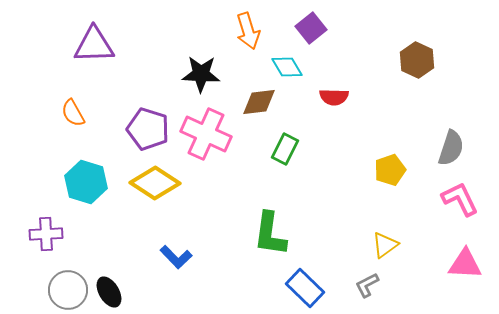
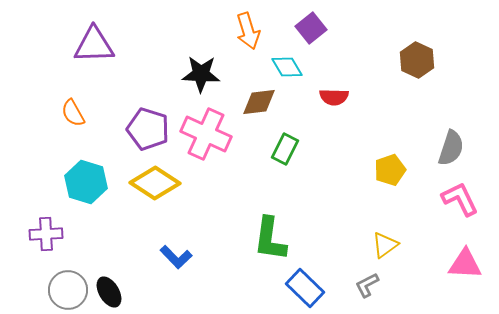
green L-shape: moved 5 px down
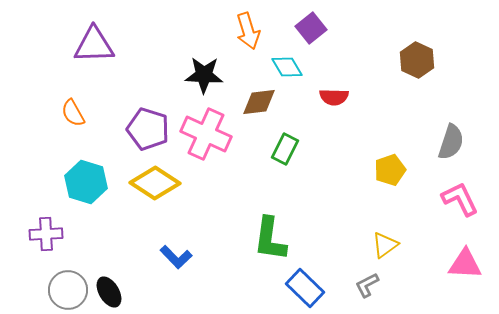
black star: moved 3 px right, 1 px down
gray semicircle: moved 6 px up
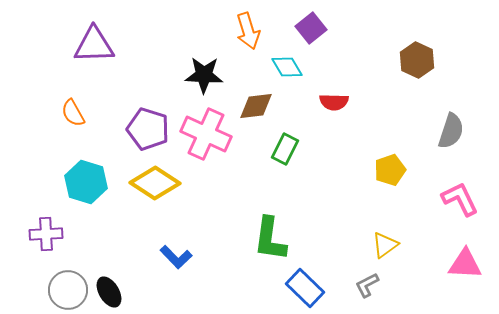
red semicircle: moved 5 px down
brown diamond: moved 3 px left, 4 px down
gray semicircle: moved 11 px up
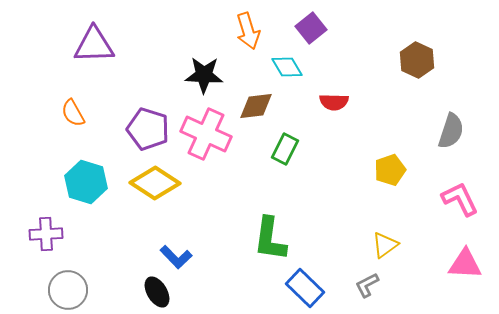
black ellipse: moved 48 px right
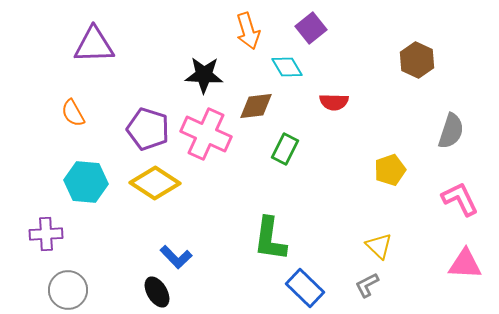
cyan hexagon: rotated 12 degrees counterclockwise
yellow triangle: moved 6 px left, 1 px down; rotated 40 degrees counterclockwise
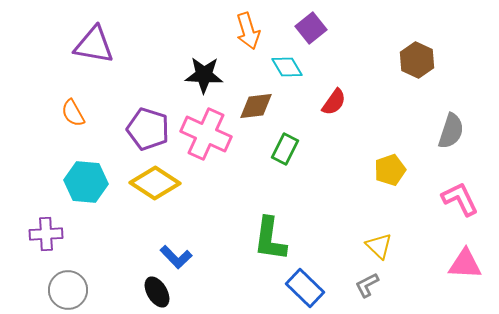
purple triangle: rotated 12 degrees clockwise
red semicircle: rotated 56 degrees counterclockwise
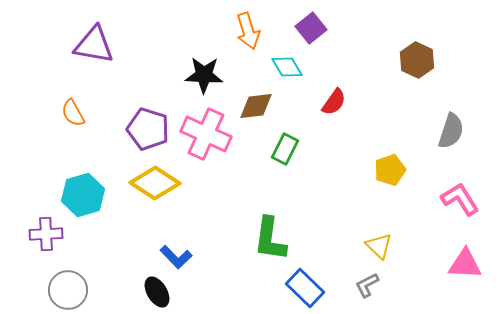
cyan hexagon: moved 3 px left, 13 px down; rotated 21 degrees counterclockwise
pink L-shape: rotated 6 degrees counterclockwise
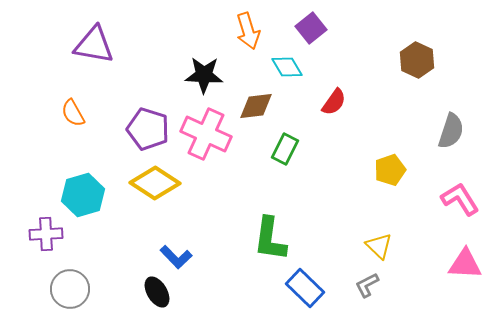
gray circle: moved 2 px right, 1 px up
